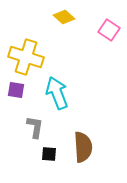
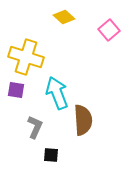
pink square: rotated 15 degrees clockwise
gray L-shape: rotated 15 degrees clockwise
brown semicircle: moved 27 px up
black square: moved 2 px right, 1 px down
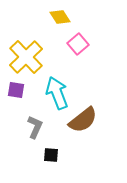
yellow diamond: moved 4 px left; rotated 15 degrees clockwise
pink square: moved 31 px left, 14 px down
yellow cross: rotated 28 degrees clockwise
brown semicircle: rotated 56 degrees clockwise
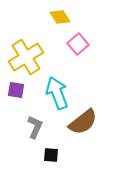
yellow cross: rotated 12 degrees clockwise
brown semicircle: moved 2 px down
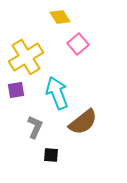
purple square: rotated 18 degrees counterclockwise
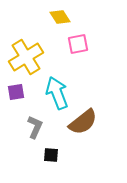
pink square: rotated 30 degrees clockwise
purple square: moved 2 px down
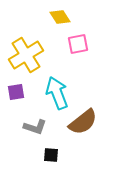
yellow cross: moved 2 px up
gray L-shape: rotated 85 degrees clockwise
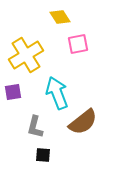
purple square: moved 3 px left
gray L-shape: rotated 85 degrees clockwise
black square: moved 8 px left
